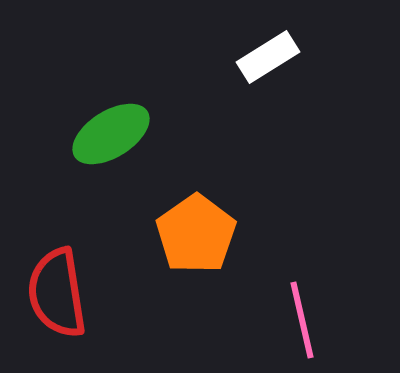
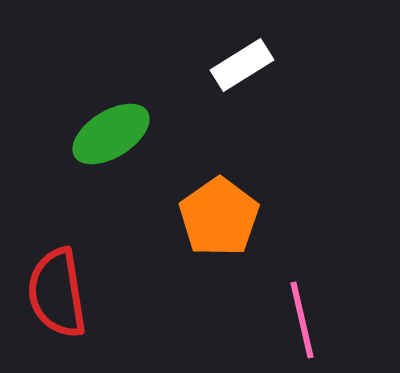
white rectangle: moved 26 px left, 8 px down
orange pentagon: moved 23 px right, 17 px up
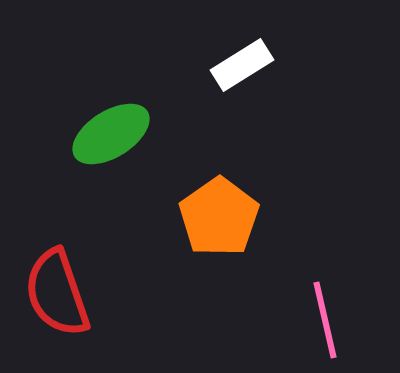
red semicircle: rotated 10 degrees counterclockwise
pink line: moved 23 px right
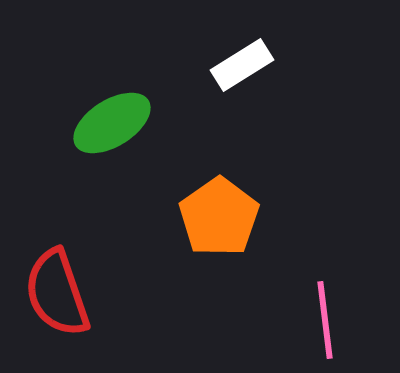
green ellipse: moved 1 px right, 11 px up
pink line: rotated 6 degrees clockwise
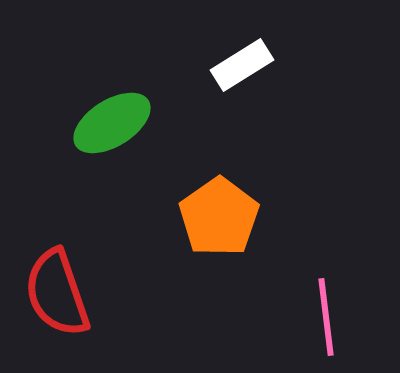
pink line: moved 1 px right, 3 px up
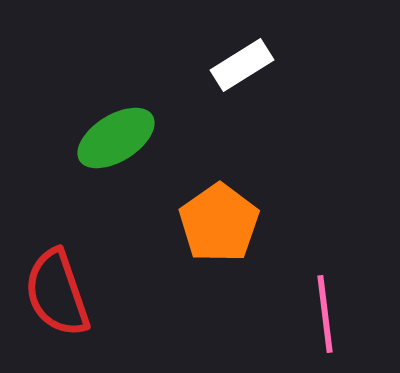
green ellipse: moved 4 px right, 15 px down
orange pentagon: moved 6 px down
pink line: moved 1 px left, 3 px up
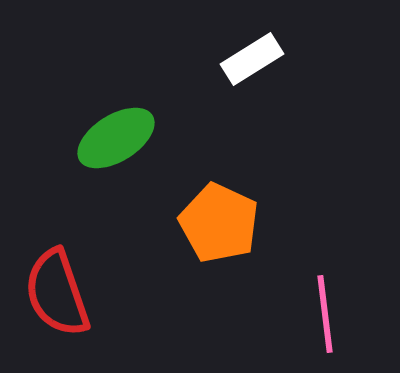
white rectangle: moved 10 px right, 6 px up
orange pentagon: rotated 12 degrees counterclockwise
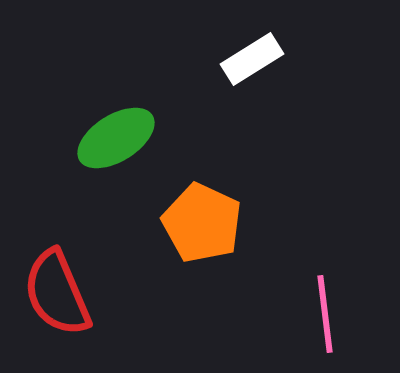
orange pentagon: moved 17 px left
red semicircle: rotated 4 degrees counterclockwise
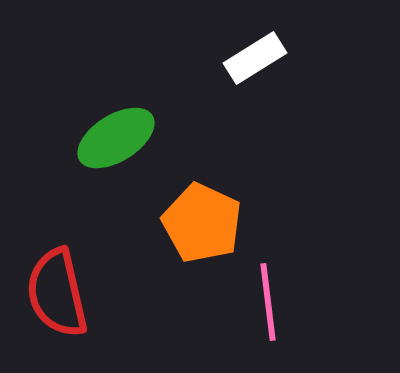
white rectangle: moved 3 px right, 1 px up
red semicircle: rotated 10 degrees clockwise
pink line: moved 57 px left, 12 px up
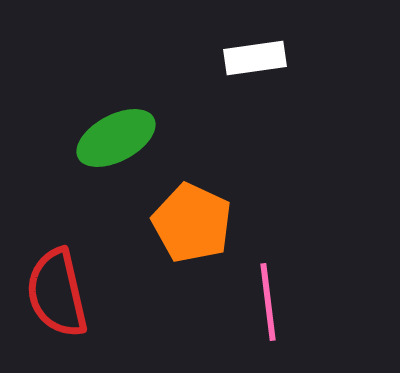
white rectangle: rotated 24 degrees clockwise
green ellipse: rotated 4 degrees clockwise
orange pentagon: moved 10 px left
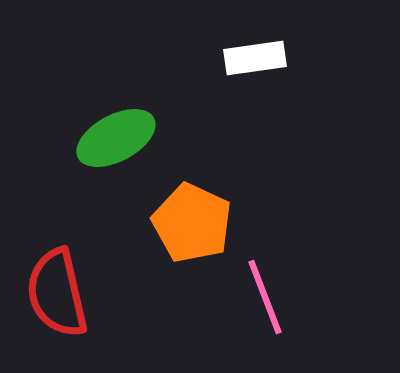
pink line: moved 3 px left, 5 px up; rotated 14 degrees counterclockwise
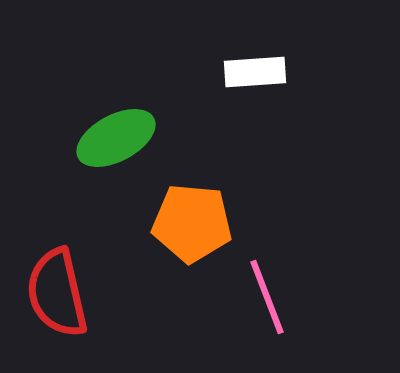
white rectangle: moved 14 px down; rotated 4 degrees clockwise
orange pentagon: rotated 20 degrees counterclockwise
pink line: moved 2 px right
